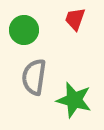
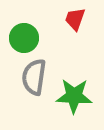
green circle: moved 8 px down
green star: moved 4 px up; rotated 12 degrees counterclockwise
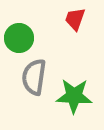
green circle: moved 5 px left
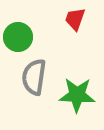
green circle: moved 1 px left, 1 px up
green star: moved 3 px right, 1 px up
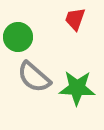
gray semicircle: rotated 57 degrees counterclockwise
green star: moved 7 px up
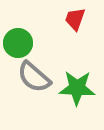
green circle: moved 6 px down
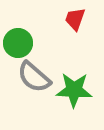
green star: moved 3 px left, 2 px down
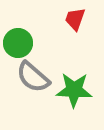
gray semicircle: moved 1 px left
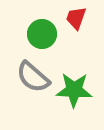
red trapezoid: moved 1 px right, 1 px up
green circle: moved 24 px right, 9 px up
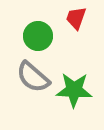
green circle: moved 4 px left, 2 px down
